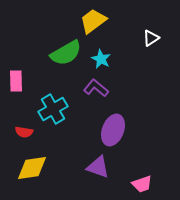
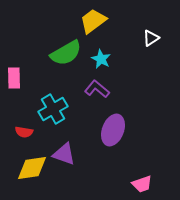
pink rectangle: moved 2 px left, 3 px up
purple L-shape: moved 1 px right, 1 px down
purple triangle: moved 34 px left, 13 px up
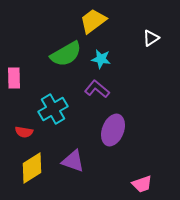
green semicircle: moved 1 px down
cyan star: rotated 18 degrees counterclockwise
purple triangle: moved 9 px right, 7 px down
yellow diamond: rotated 24 degrees counterclockwise
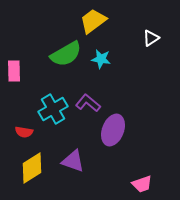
pink rectangle: moved 7 px up
purple L-shape: moved 9 px left, 14 px down
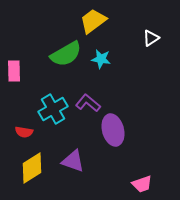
purple ellipse: rotated 36 degrees counterclockwise
